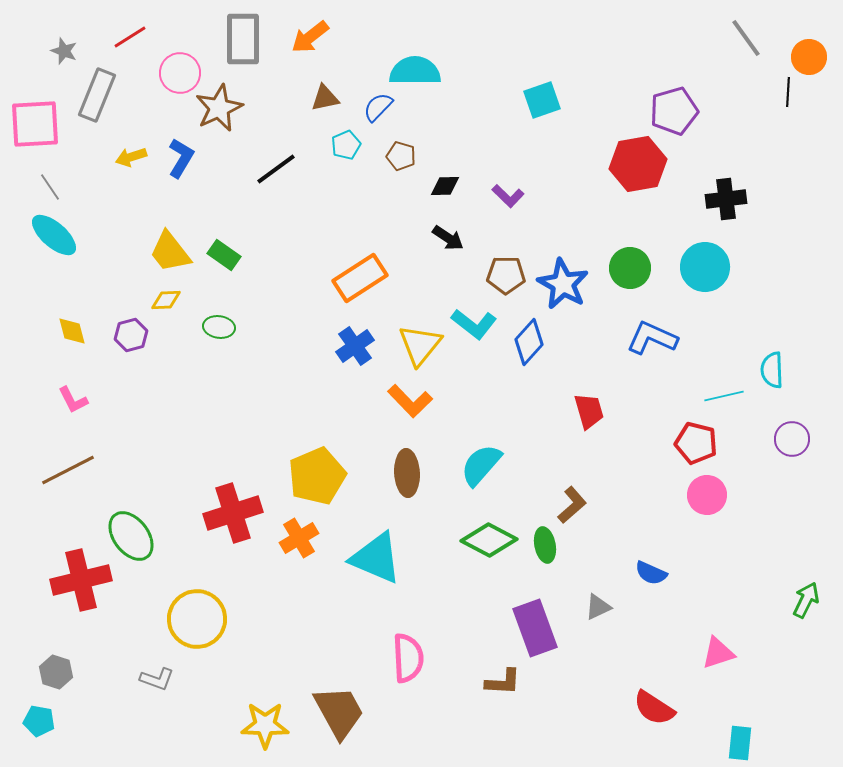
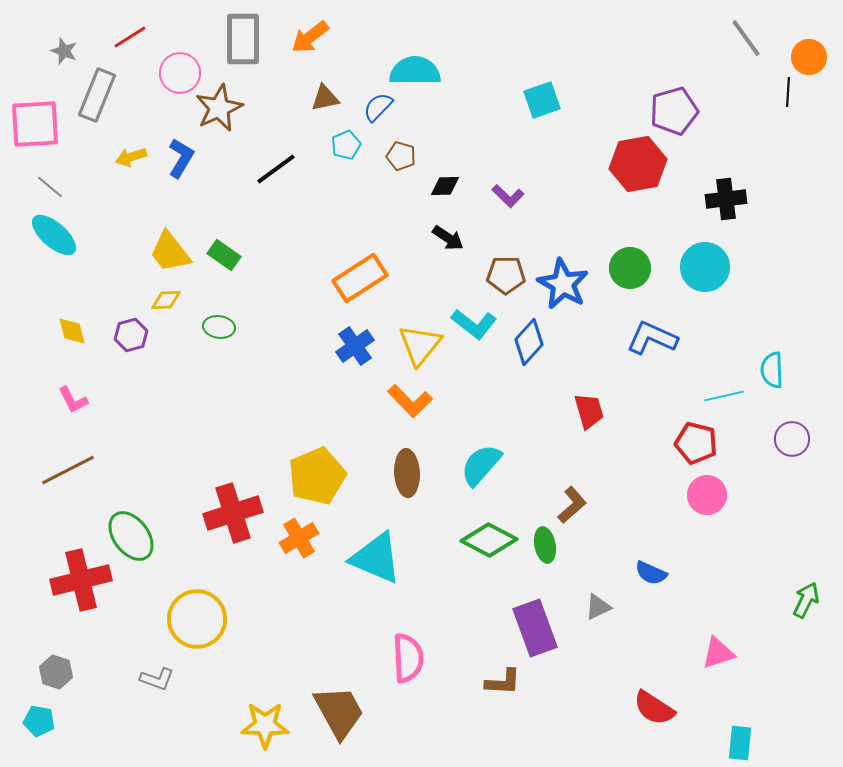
gray line at (50, 187): rotated 16 degrees counterclockwise
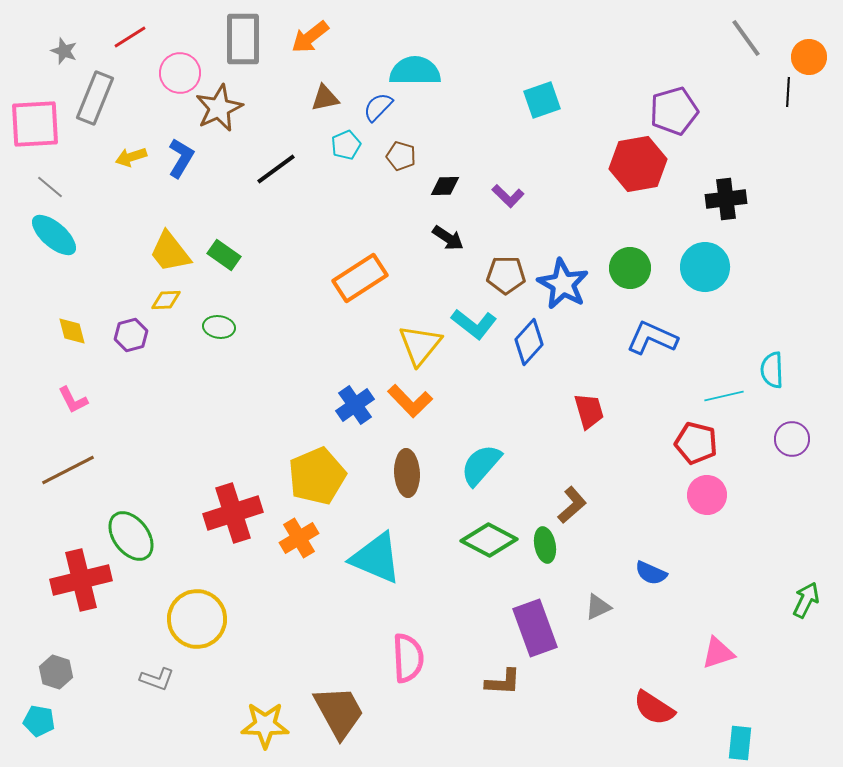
gray rectangle at (97, 95): moved 2 px left, 3 px down
blue cross at (355, 346): moved 59 px down
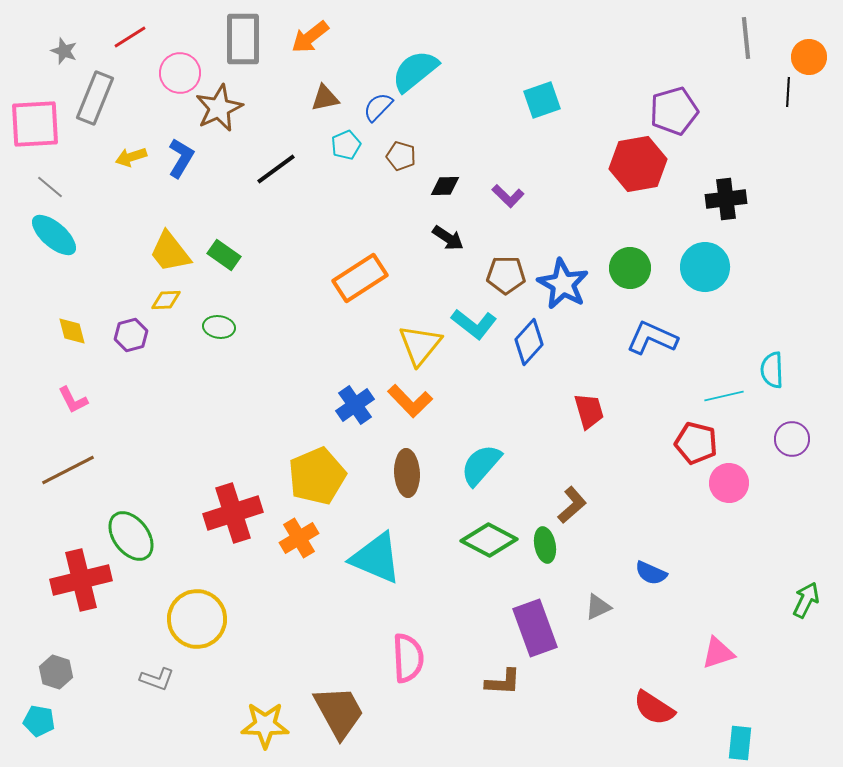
gray line at (746, 38): rotated 30 degrees clockwise
cyan semicircle at (415, 71): rotated 39 degrees counterclockwise
pink circle at (707, 495): moved 22 px right, 12 px up
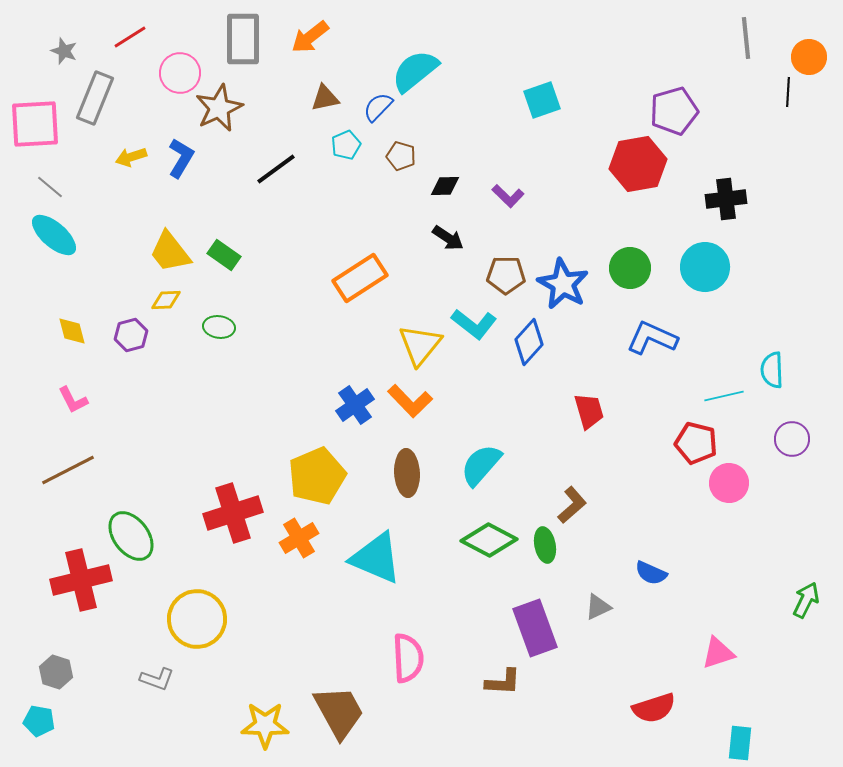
red semicircle at (654, 708): rotated 51 degrees counterclockwise
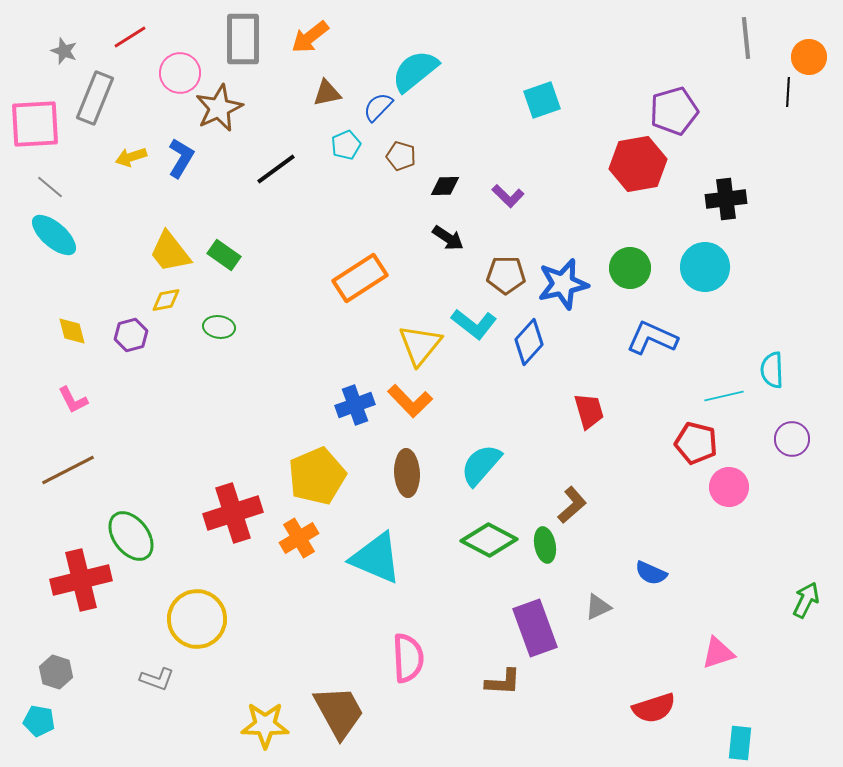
brown triangle at (325, 98): moved 2 px right, 5 px up
blue star at (563, 284): rotated 30 degrees clockwise
yellow diamond at (166, 300): rotated 8 degrees counterclockwise
blue cross at (355, 405): rotated 15 degrees clockwise
pink circle at (729, 483): moved 4 px down
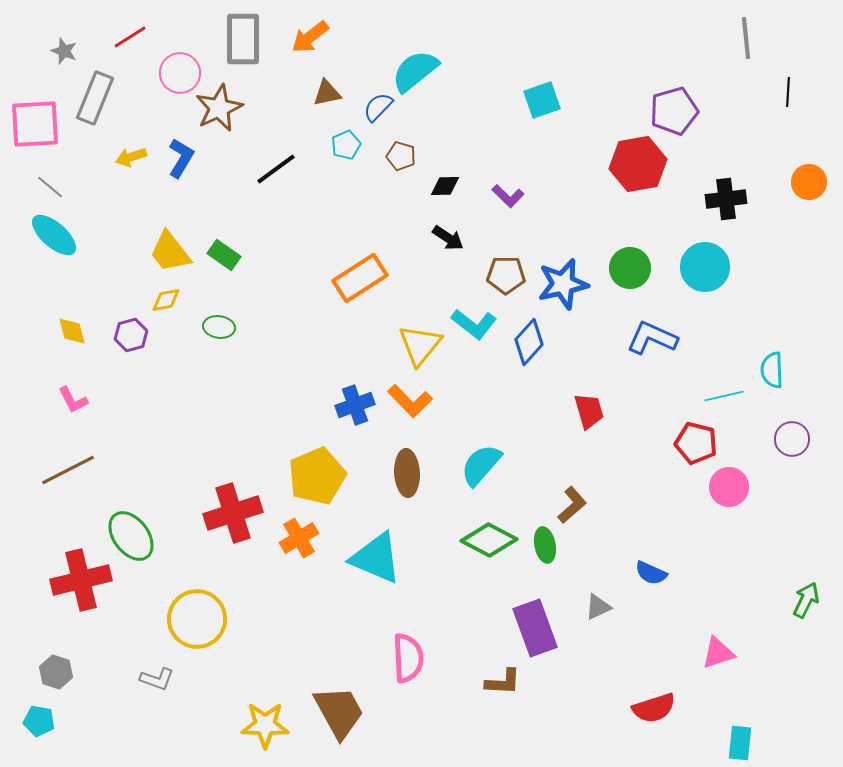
orange circle at (809, 57): moved 125 px down
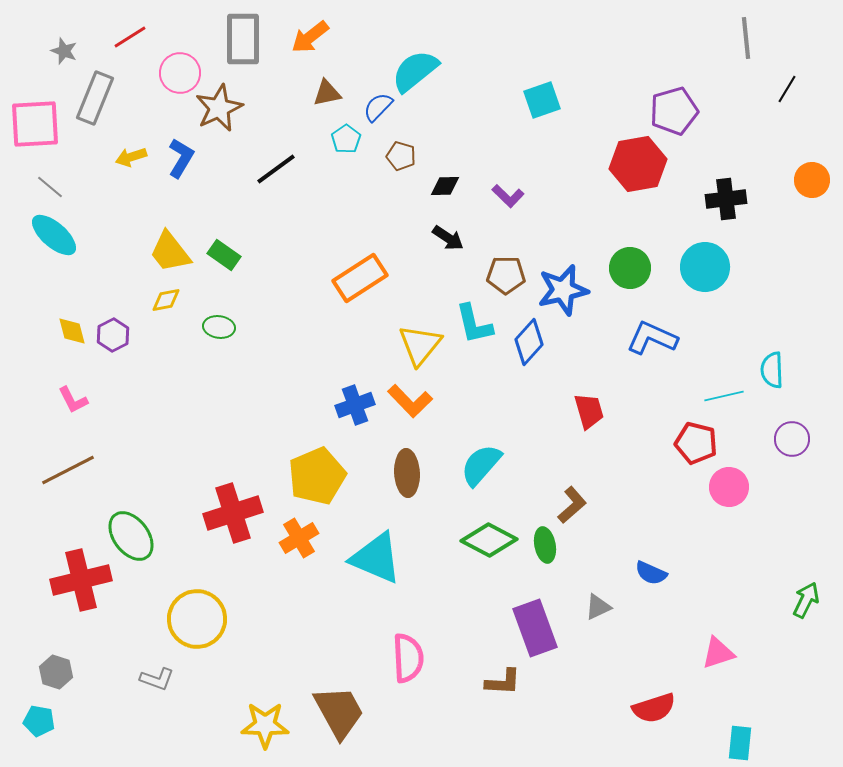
black line at (788, 92): moved 1 px left, 3 px up; rotated 28 degrees clockwise
cyan pentagon at (346, 145): moved 6 px up; rotated 12 degrees counterclockwise
orange circle at (809, 182): moved 3 px right, 2 px up
blue star at (563, 284): moved 6 px down
cyan L-shape at (474, 324): rotated 39 degrees clockwise
purple hexagon at (131, 335): moved 18 px left; rotated 12 degrees counterclockwise
